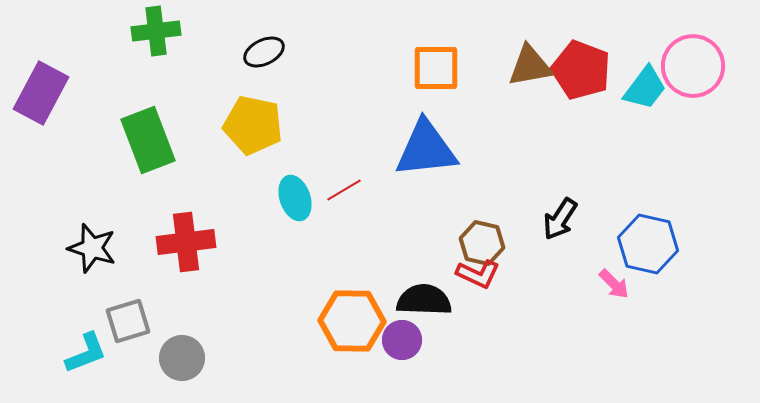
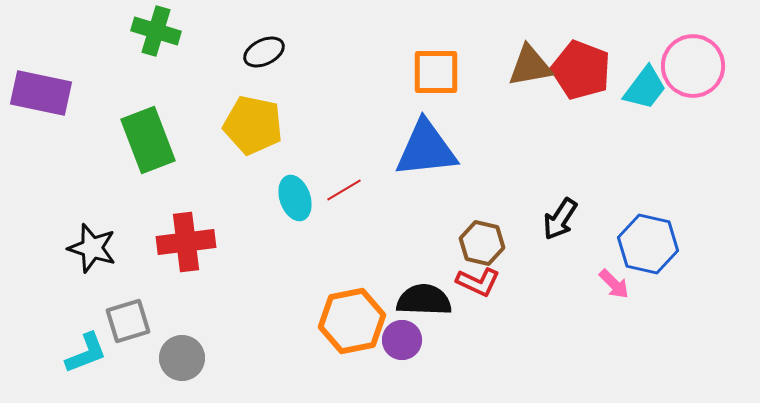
green cross: rotated 24 degrees clockwise
orange square: moved 4 px down
purple rectangle: rotated 74 degrees clockwise
red L-shape: moved 8 px down
orange hexagon: rotated 12 degrees counterclockwise
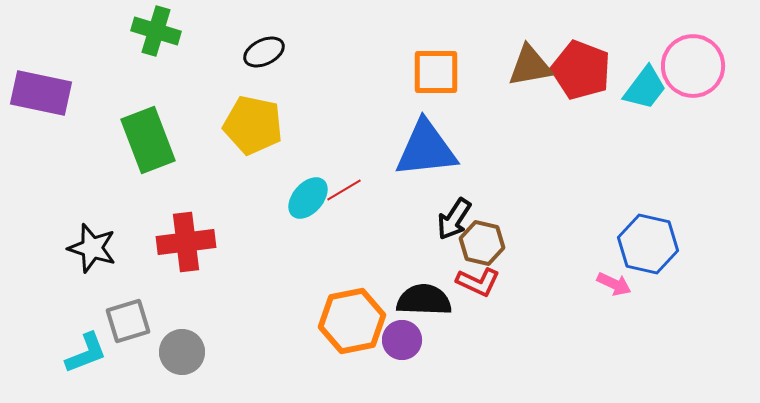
cyan ellipse: moved 13 px right; rotated 60 degrees clockwise
black arrow: moved 106 px left
pink arrow: rotated 20 degrees counterclockwise
gray circle: moved 6 px up
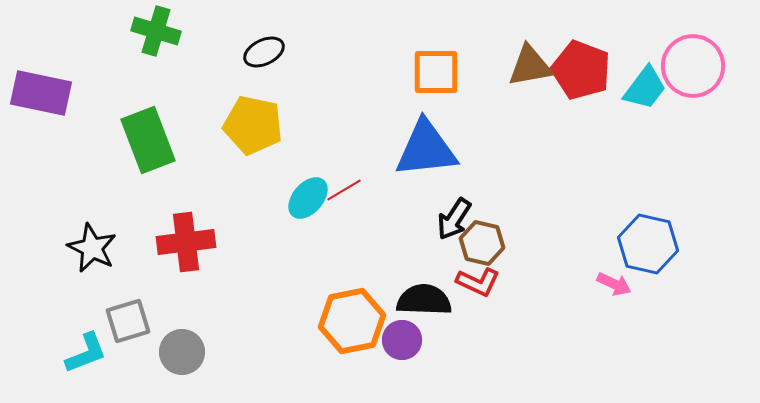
black star: rotated 9 degrees clockwise
